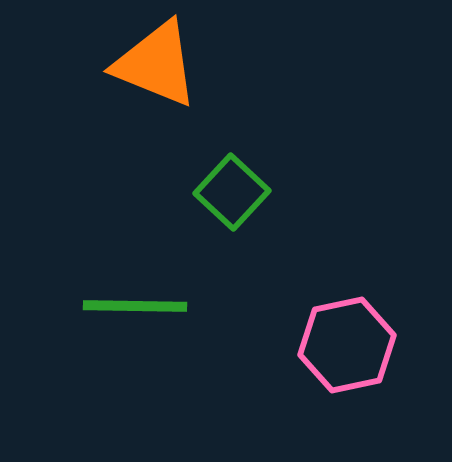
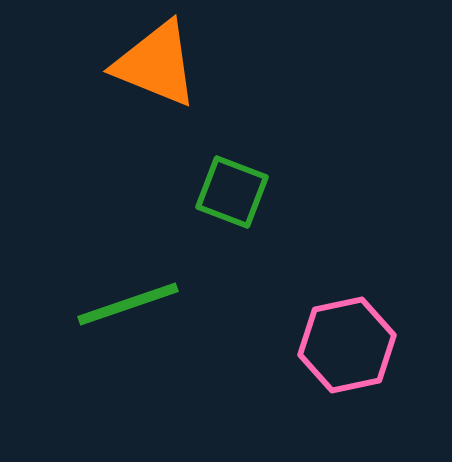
green square: rotated 22 degrees counterclockwise
green line: moved 7 px left, 2 px up; rotated 20 degrees counterclockwise
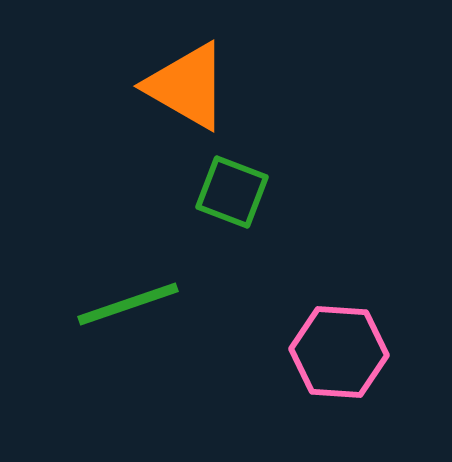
orange triangle: moved 31 px right, 22 px down; rotated 8 degrees clockwise
pink hexagon: moved 8 px left, 7 px down; rotated 16 degrees clockwise
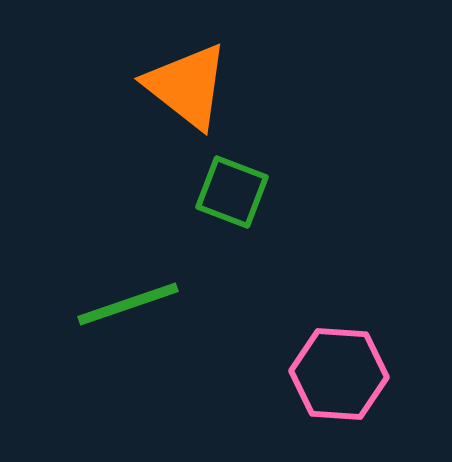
orange triangle: rotated 8 degrees clockwise
pink hexagon: moved 22 px down
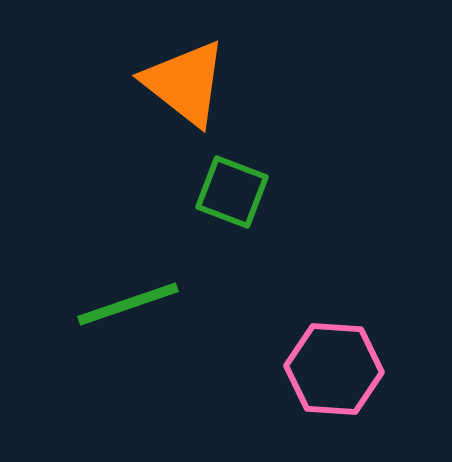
orange triangle: moved 2 px left, 3 px up
pink hexagon: moved 5 px left, 5 px up
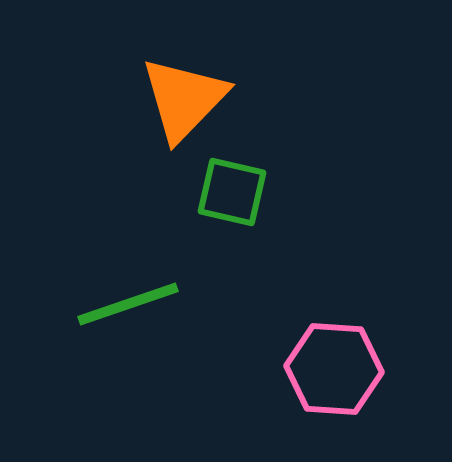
orange triangle: moved 1 px left, 16 px down; rotated 36 degrees clockwise
green square: rotated 8 degrees counterclockwise
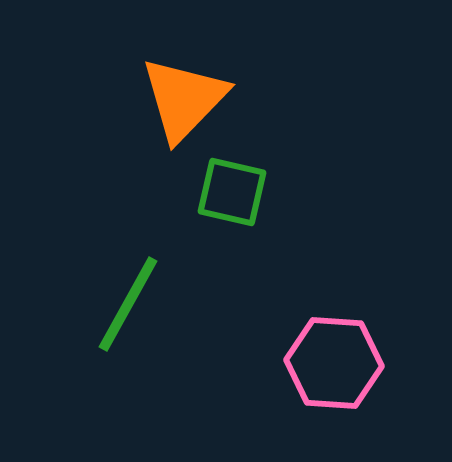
green line: rotated 42 degrees counterclockwise
pink hexagon: moved 6 px up
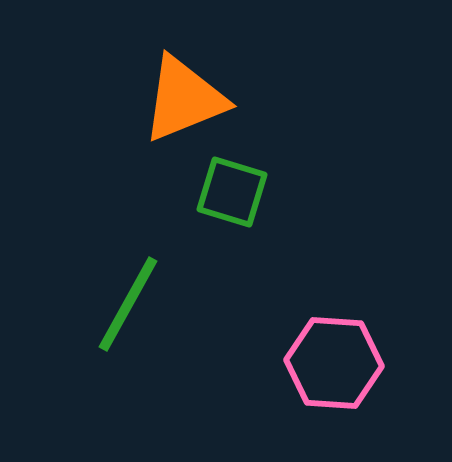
orange triangle: rotated 24 degrees clockwise
green square: rotated 4 degrees clockwise
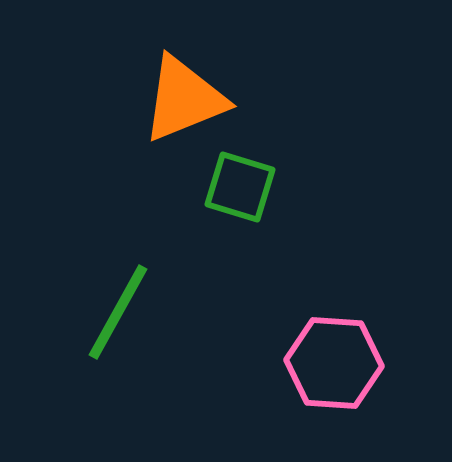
green square: moved 8 px right, 5 px up
green line: moved 10 px left, 8 px down
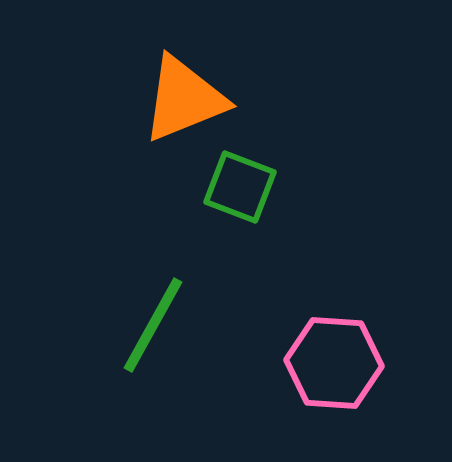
green square: rotated 4 degrees clockwise
green line: moved 35 px right, 13 px down
